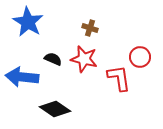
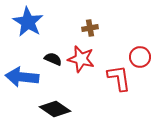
brown cross: rotated 28 degrees counterclockwise
red star: moved 3 px left
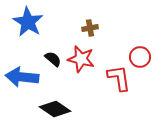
black semicircle: rotated 18 degrees clockwise
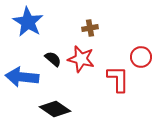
red circle: moved 1 px right
red L-shape: moved 1 px left, 1 px down; rotated 8 degrees clockwise
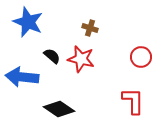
blue star: rotated 8 degrees counterclockwise
brown cross: rotated 28 degrees clockwise
black semicircle: moved 1 px left, 3 px up
red L-shape: moved 15 px right, 22 px down
black diamond: moved 4 px right
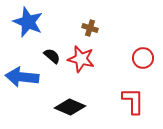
red circle: moved 2 px right, 1 px down
black diamond: moved 11 px right, 2 px up; rotated 12 degrees counterclockwise
